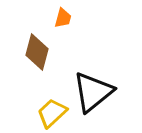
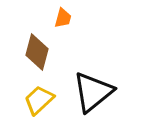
yellow trapezoid: moved 13 px left, 13 px up
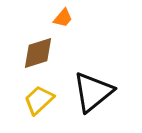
orange trapezoid: rotated 25 degrees clockwise
brown diamond: moved 1 px right, 1 px down; rotated 57 degrees clockwise
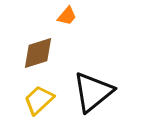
orange trapezoid: moved 4 px right, 2 px up
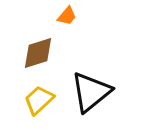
black triangle: moved 2 px left
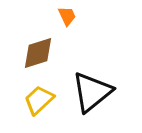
orange trapezoid: rotated 65 degrees counterclockwise
black triangle: moved 1 px right
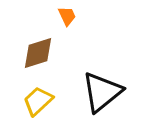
black triangle: moved 10 px right
yellow trapezoid: moved 1 px left, 1 px down
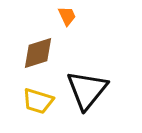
black triangle: moved 15 px left, 2 px up; rotated 12 degrees counterclockwise
yellow trapezoid: rotated 120 degrees counterclockwise
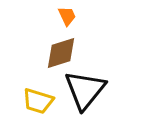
brown diamond: moved 23 px right
black triangle: moved 2 px left
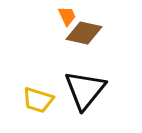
brown diamond: moved 23 px right, 20 px up; rotated 30 degrees clockwise
yellow trapezoid: moved 1 px up
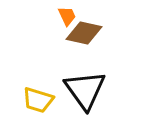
black triangle: rotated 15 degrees counterclockwise
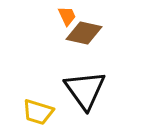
yellow trapezoid: moved 12 px down
